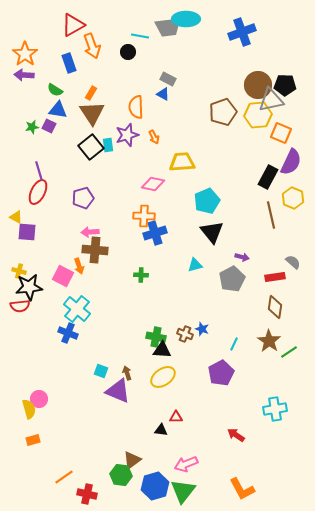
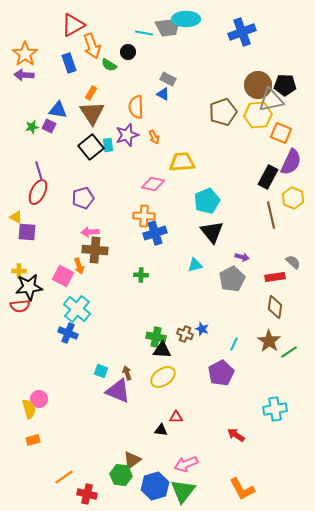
cyan line at (140, 36): moved 4 px right, 3 px up
green semicircle at (55, 90): moved 54 px right, 25 px up
yellow cross at (19, 271): rotated 16 degrees counterclockwise
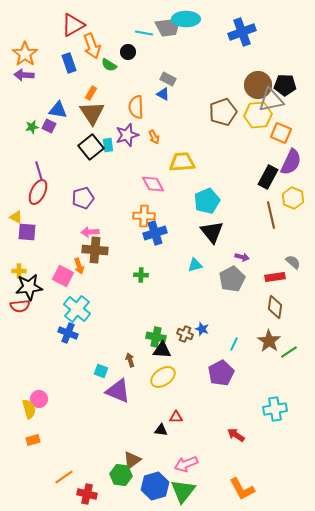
pink diamond at (153, 184): rotated 50 degrees clockwise
brown arrow at (127, 373): moved 3 px right, 13 px up
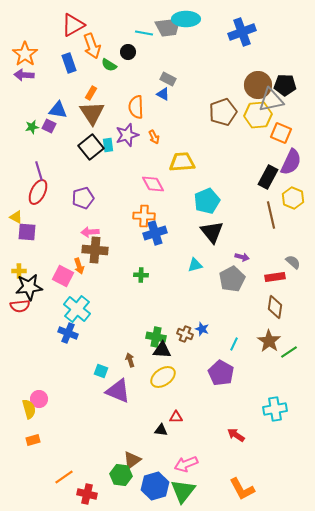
purple pentagon at (221, 373): rotated 15 degrees counterclockwise
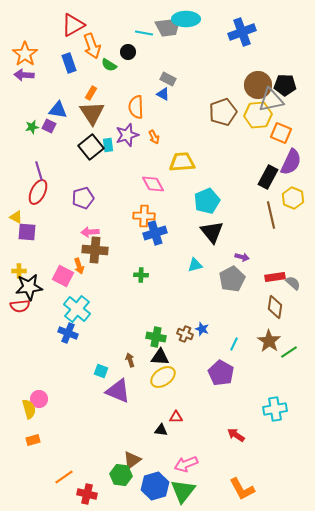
gray semicircle at (293, 262): moved 21 px down
black triangle at (162, 350): moved 2 px left, 7 px down
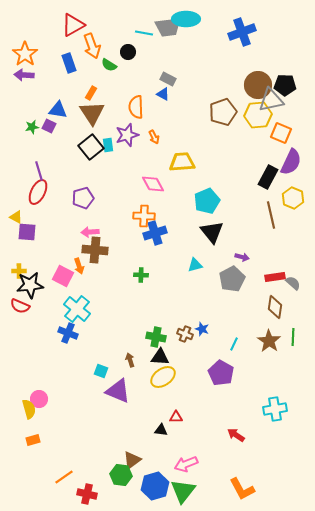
black star at (29, 287): moved 1 px right, 2 px up
red semicircle at (20, 306): rotated 30 degrees clockwise
green line at (289, 352): moved 4 px right, 15 px up; rotated 54 degrees counterclockwise
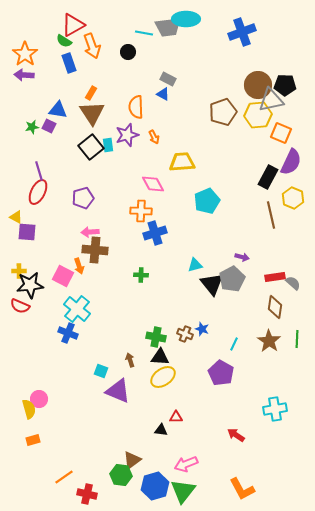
green semicircle at (109, 65): moved 45 px left, 24 px up
orange cross at (144, 216): moved 3 px left, 5 px up
black triangle at (212, 232): moved 52 px down
green line at (293, 337): moved 4 px right, 2 px down
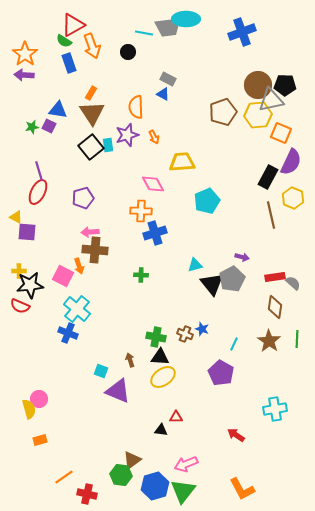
orange rectangle at (33, 440): moved 7 px right
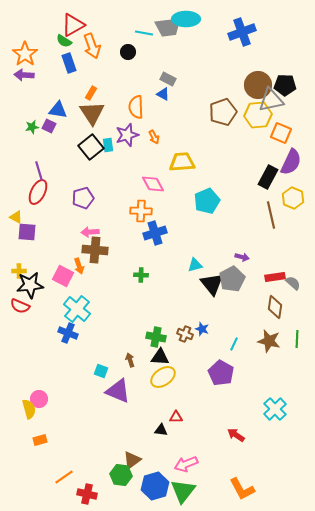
brown star at (269, 341): rotated 20 degrees counterclockwise
cyan cross at (275, 409): rotated 35 degrees counterclockwise
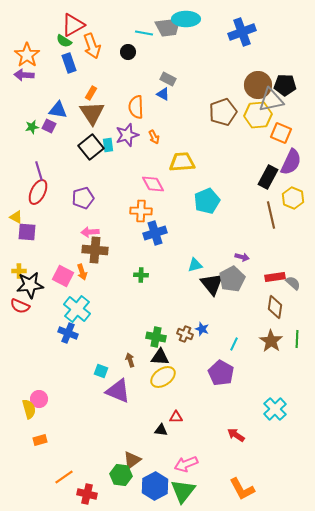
orange star at (25, 54): moved 2 px right, 1 px down
orange arrow at (79, 266): moved 3 px right, 6 px down
brown star at (269, 341): moved 2 px right; rotated 20 degrees clockwise
blue hexagon at (155, 486): rotated 12 degrees counterclockwise
